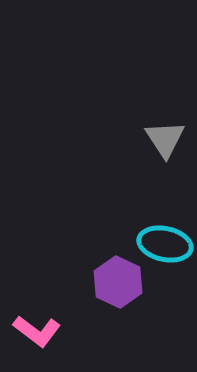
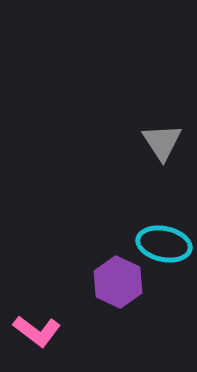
gray triangle: moved 3 px left, 3 px down
cyan ellipse: moved 1 px left
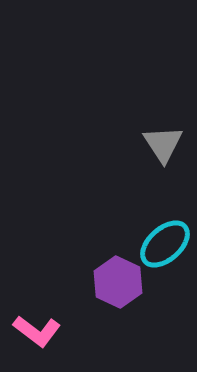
gray triangle: moved 1 px right, 2 px down
cyan ellipse: moved 1 px right; rotated 54 degrees counterclockwise
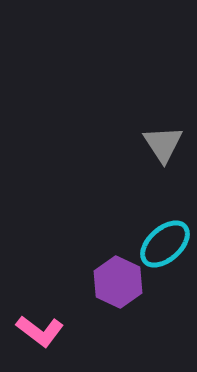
pink L-shape: moved 3 px right
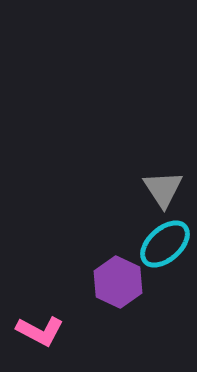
gray triangle: moved 45 px down
pink L-shape: rotated 9 degrees counterclockwise
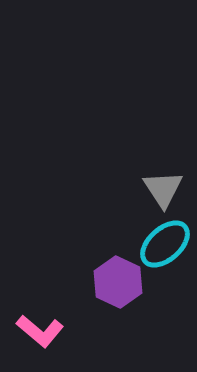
pink L-shape: rotated 12 degrees clockwise
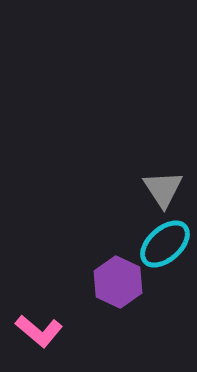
pink L-shape: moved 1 px left
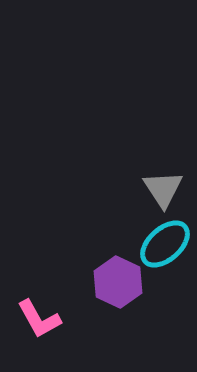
pink L-shape: moved 12 px up; rotated 21 degrees clockwise
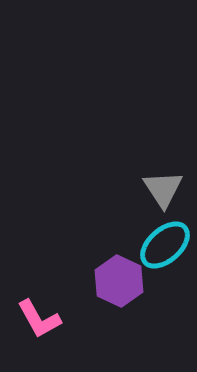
cyan ellipse: moved 1 px down
purple hexagon: moved 1 px right, 1 px up
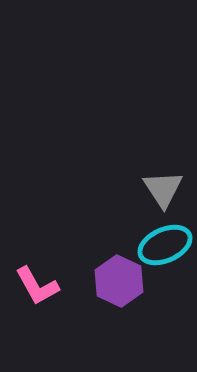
cyan ellipse: rotated 18 degrees clockwise
pink L-shape: moved 2 px left, 33 px up
